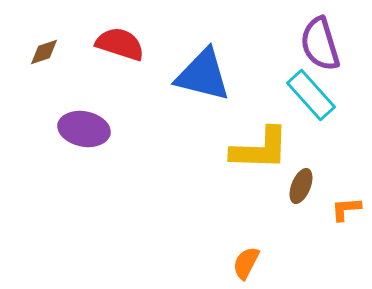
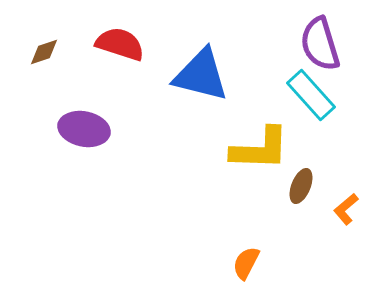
blue triangle: moved 2 px left
orange L-shape: rotated 36 degrees counterclockwise
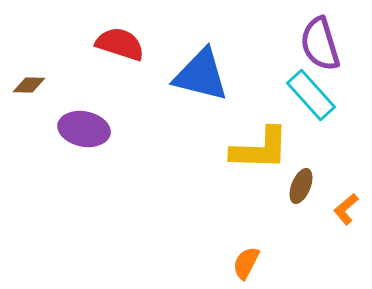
brown diamond: moved 15 px left, 33 px down; rotated 20 degrees clockwise
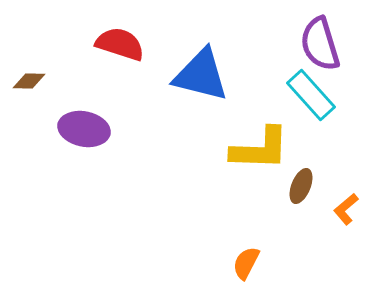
brown diamond: moved 4 px up
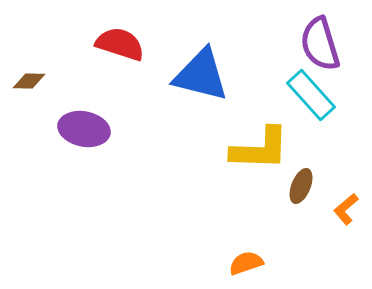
orange semicircle: rotated 44 degrees clockwise
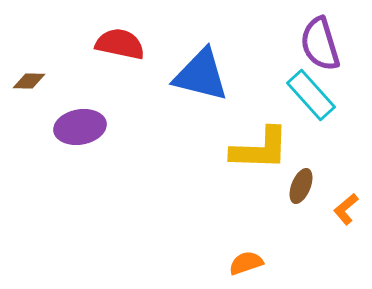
red semicircle: rotated 6 degrees counterclockwise
purple ellipse: moved 4 px left, 2 px up; rotated 21 degrees counterclockwise
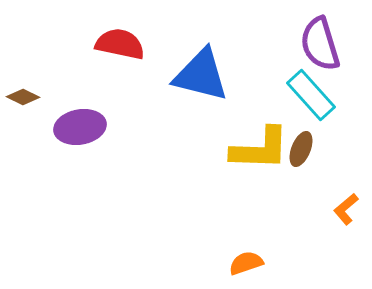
brown diamond: moved 6 px left, 16 px down; rotated 24 degrees clockwise
brown ellipse: moved 37 px up
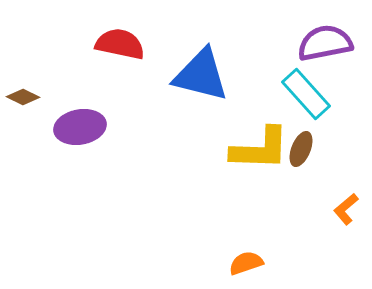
purple semicircle: moved 5 px right, 1 px up; rotated 96 degrees clockwise
cyan rectangle: moved 5 px left, 1 px up
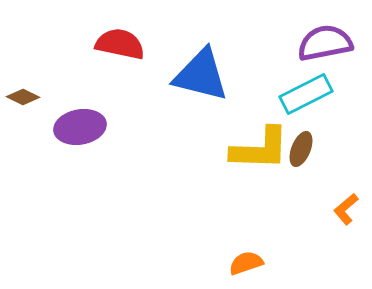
cyan rectangle: rotated 75 degrees counterclockwise
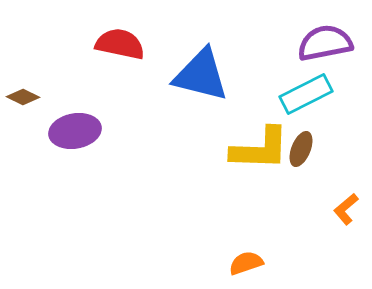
purple ellipse: moved 5 px left, 4 px down
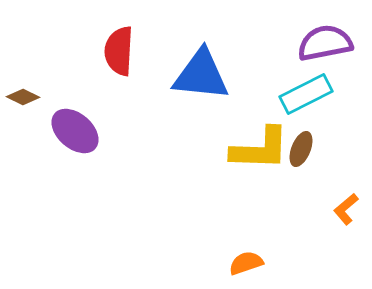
red semicircle: moved 1 px left, 7 px down; rotated 99 degrees counterclockwise
blue triangle: rotated 8 degrees counterclockwise
purple ellipse: rotated 51 degrees clockwise
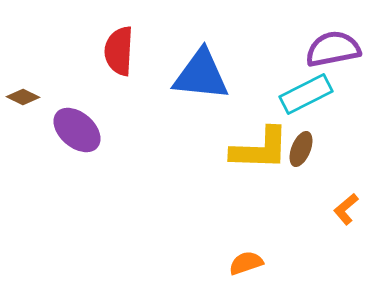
purple semicircle: moved 8 px right, 6 px down
purple ellipse: moved 2 px right, 1 px up
